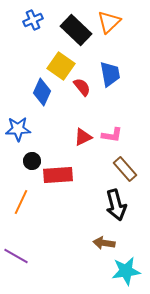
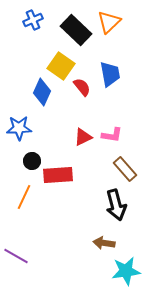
blue star: moved 1 px right, 1 px up
orange line: moved 3 px right, 5 px up
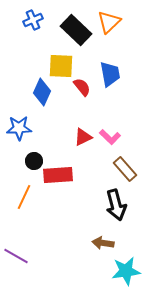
yellow square: rotated 32 degrees counterclockwise
pink L-shape: moved 2 px left, 2 px down; rotated 35 degrees clockwise
black circle: moved 2 px right
brown arrow: moved 1 px left
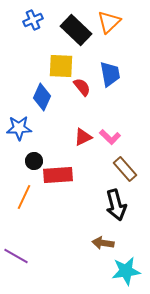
blue diamond: moved 5 px down
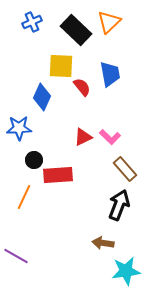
blue cross: moved 1 px left, 2 px down
black circle: moved 1 px up
black arrow: moved 3 px right; rotated 144 degrees counterclockwise
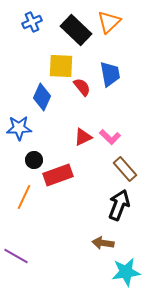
red rectangle: rotated 16 degrees counterclockwise
cyan star: moved 1 px down
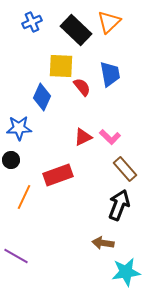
black circle: moved 23 px left
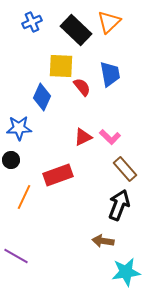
brown arrow: moved 2 px up
